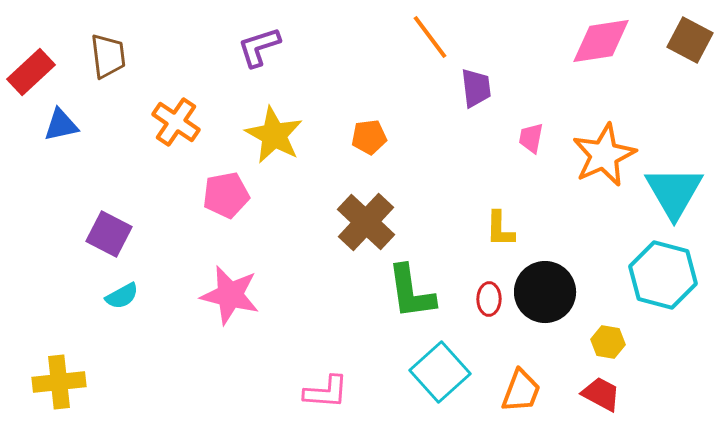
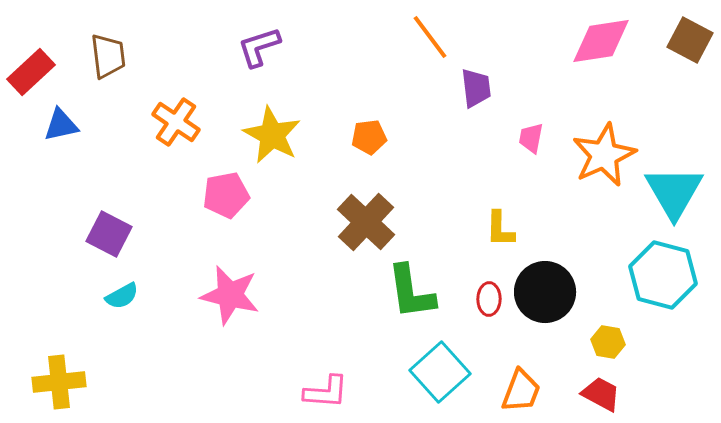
yellow star: moved 2 px left
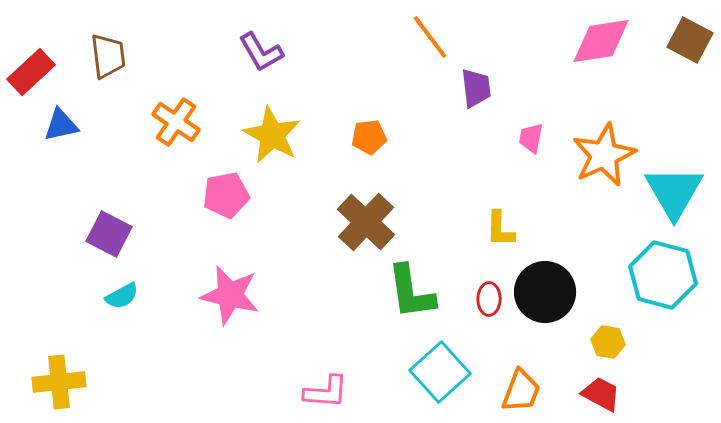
purple L-shape: moved 2 px right, 5 px down; rotated 102 degrees counterclockwise
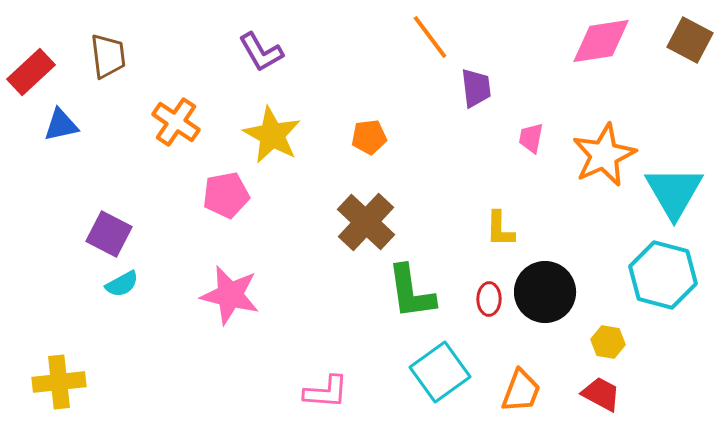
cyan semicircle: moved 12 px up
cyan square: rotated 6 degrees clockwise
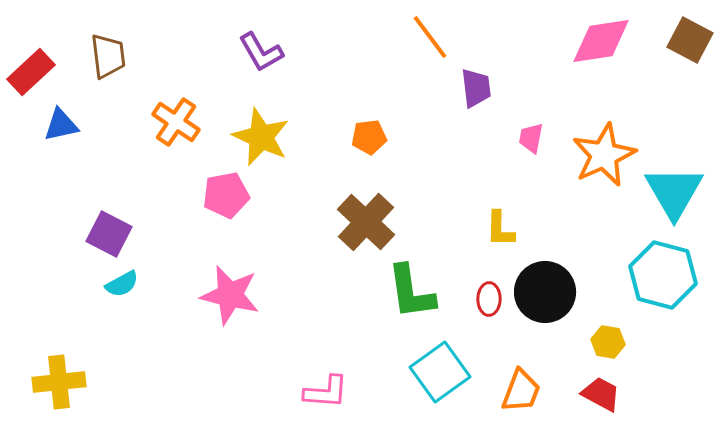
yellow star: moved 11 px left, 2 px down; rotated 4 degrees counterclockwise
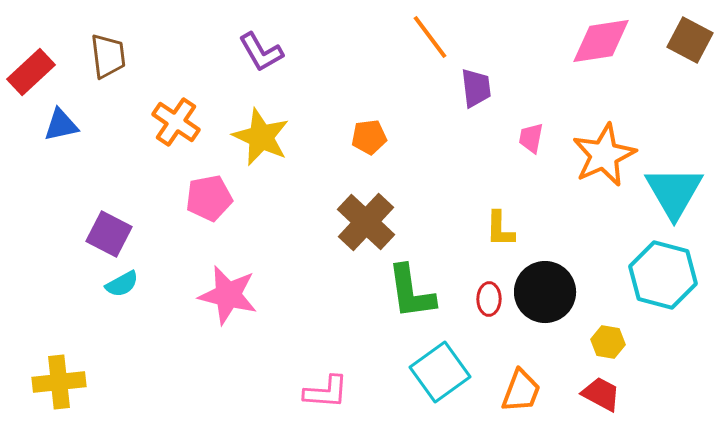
pink pentagon: moved 17 px left, 3 px down
pink star: moved 2 px left
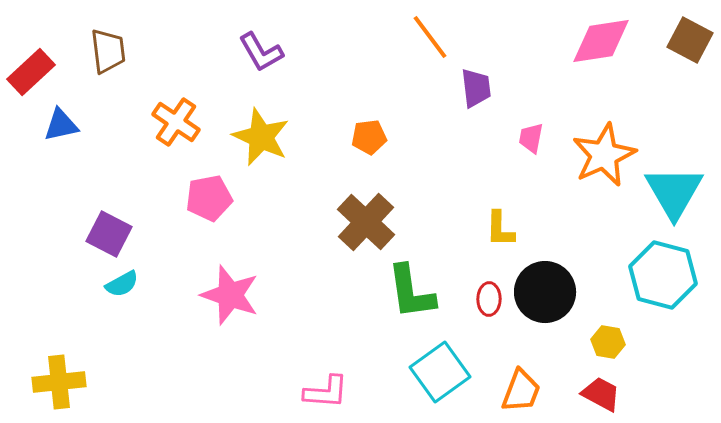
brown trapezoid: moved 5 px up
pink star: moved 2 px right; rotated 6 degrees clockwise
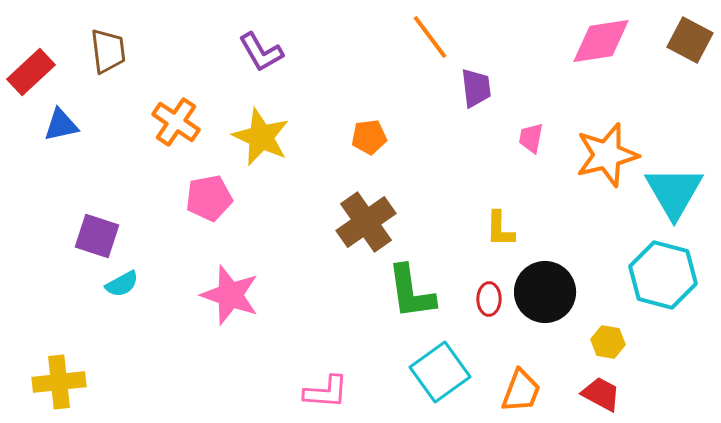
orange star: moved 3 px right; rotated 10 degrees clockwise
brown cross: rotated 12 degrees clockwise
purple square: moved 12 px left, 2 px down; rotated 9 degrees counterclockwise
